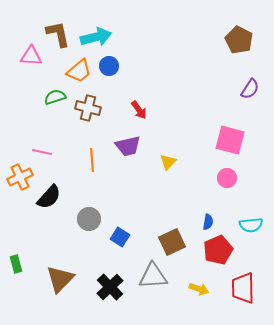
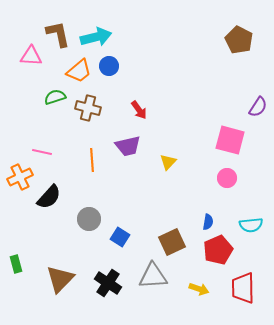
purple semicircle: moved 8 px right, 18 px down
black cross: moved 2 px left, 4 px up; rotated 12 degrees counterclockwise
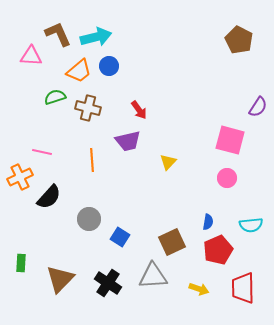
brown L-shape: rotated 12 degrees counterclockwise
purple trapezoid: moved 5 px up
green rectangle: moved 5 px right, 1 px up; rotated 18 degrees clockwise
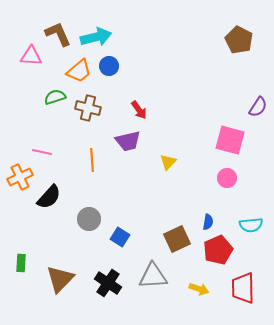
brown square: moved 5 px right, 3 px up
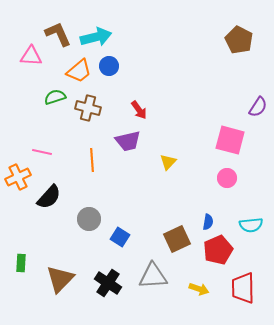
orange cross: moved 2 px left
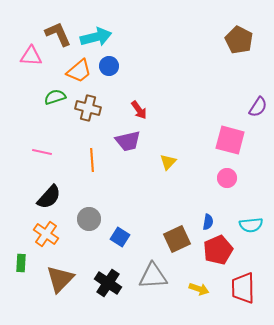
orange cross: moved 28 px right, 57 px down; rotated 30 degrees counterclockwise
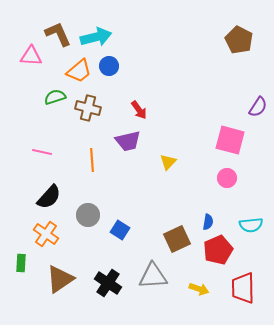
gray circle: moved 1 px left, 4 px up
blue square: moved 7 px up
brown triangle: rotated 12 degrees clockwise
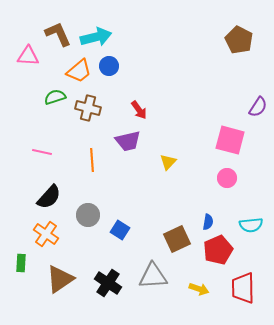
pink triangle: moved 3 px left
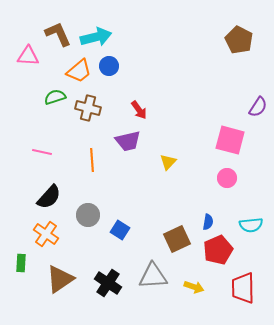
yellow arrow: moved 5 px left, 2 px up
